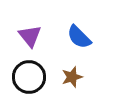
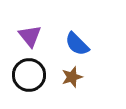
blue semicircle: moved 2 px left, 7 px down
black circle: moved 2 px up
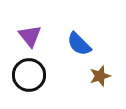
blue semicircle: moved 2 px right
brown star: moved 28 px right, 1 px up
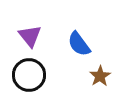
blue semicircle: rotated 8 degrees clockwise
brown star: rotated 15 degrees counterclockwise
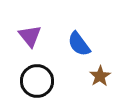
black circle: moved 8 px right, 6 px down
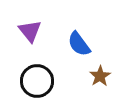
purple triangle: moved 5 px up
